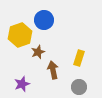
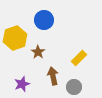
yellow hexagon: moved 5 px left, 3 px down
brown star: rotated 16 degrees counterclockwise
yellow rectangle: rotated 28 degrees clockwise
brown arrow: moved 6 px down
gray circle: moved 5 px left
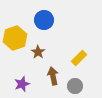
gray circle: moved 1 px right, 1 px up
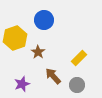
brown arrow: rotated 30 degrees counterclockwise
gray circle: moved 2 px right, 1 px up
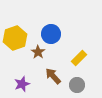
blue circle: moved 7 px right, 14 px down
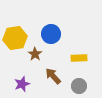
yellow hexagon: rotated 10 degrees clockwise
brown star: moved 3 px left, 2 px down
yellow rectangle: rotated 42 degrees clockwise
gray circle: moved 2 px right, 1 px down
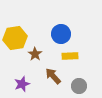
blue circle: moved 10 px right
yellow rectangle: moved 9 px left, 2 px up
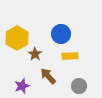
yellow hexagon: moved 2 px right; rotated 20 degrees counterclockwise
brown arrow: moved 5 px left
purple star: moved 2 px down
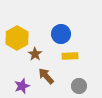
brown arrow: moved 2 px left
